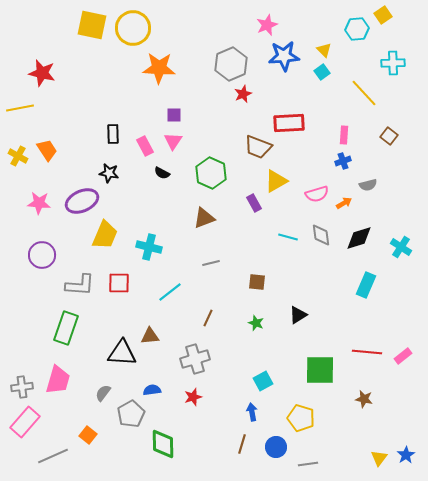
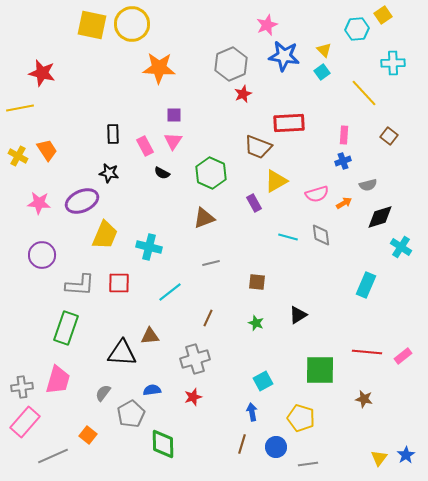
yellow circle at (133, 28): moved 1 px left, 4 px up
blue star at (284, 56): rotated 12 degrees clockwise
black diamond at (359, 238): moved 21 px right, 21 px up
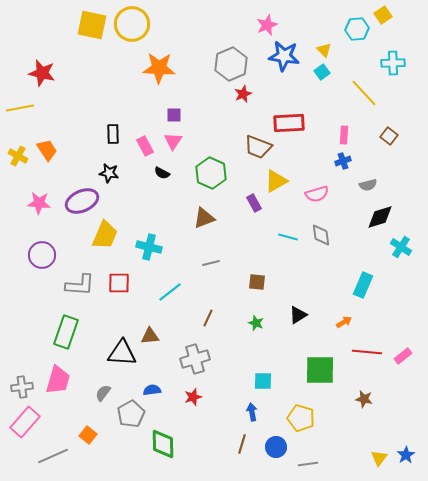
orange arrow at (344, 203): moved 119 px down
cyan rectangle at (366, 285): moved 3 px left
green rectangle at (66, 328): moved 4 px down
cyan square at (263, 381): rotated 30 degrees clockwise
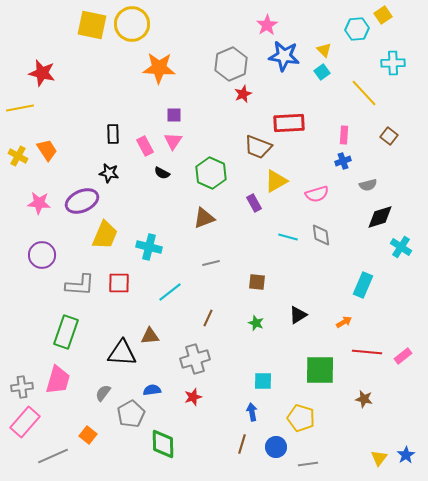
pink star at (267, 25): rotated 10 degrees counterclockwise
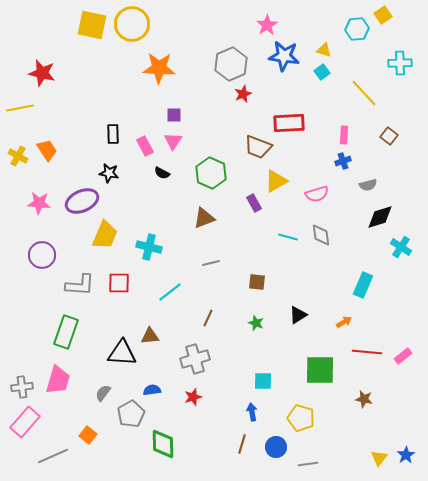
yellow triangle at (324, 50): rotated 28 degrees counterclockwise
cyan cross at (393, 63): moved 7 px right
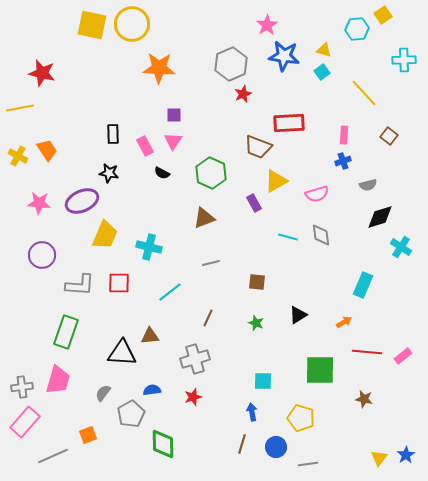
cyan cross at (400, 63): moved 4 px right, 3 px up
orange square at (88, 435): rotated 30 degrees clockwise
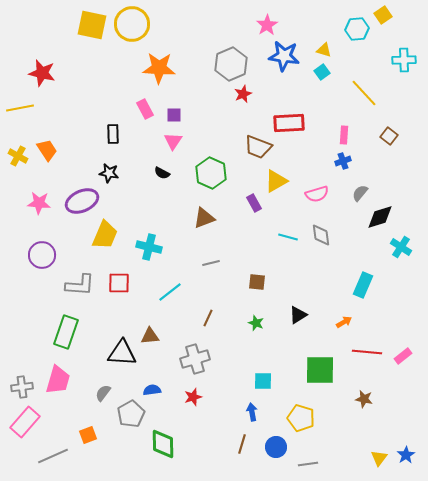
pink rectangle at (145, 146): moved 37 px up
gray semicircle at (368, 185): moved 8 px left, 8 px down; rotated 144 degrees clockwise
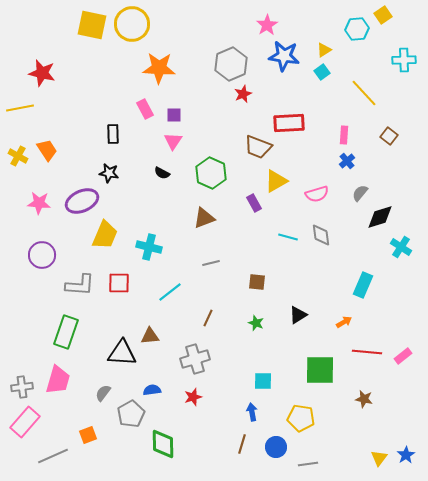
yellow triangle at (324, 50): rotated 49 degrees counterclockwise
blue cross at (343, 161): moved 4 px right; rotated 21 degrees counterclockwise
yellow pentagon at (301, 418): rotated 8 degrees counterclockwise
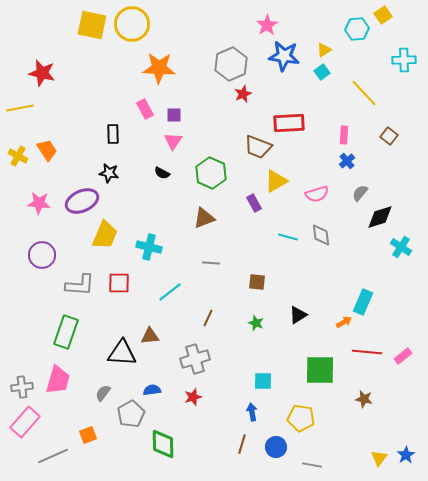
gray line at (211, 263): rotated 18 degrees clockwise
cyan rectangle at (363, 285): moved 17 px down
gray line at (308, 464): moved 4 px right, 1 px down; rotated 18 degrees clockwise
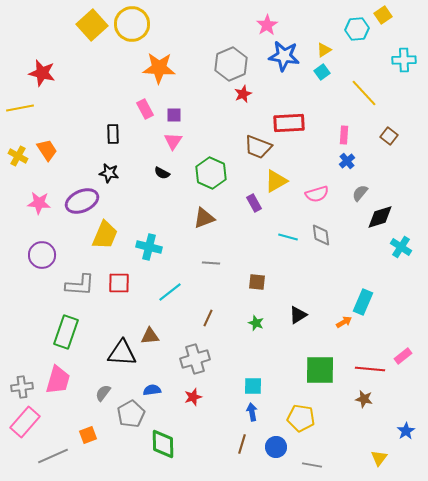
yellow square at (92, 25): rotated 36 degrees clockwise
red line at (367, 352): moved 3 px right, 17 px down
cyan square at (263, 381): moved 10 px left, 5 px down
blue star at (406, 455): moved 24 px up
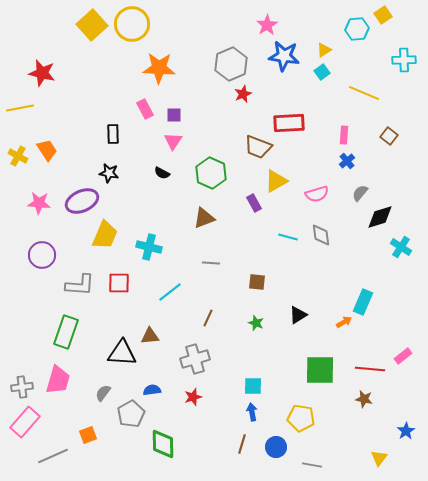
yellow line at (364, 93): rotated 24 degrees counterclockwise
